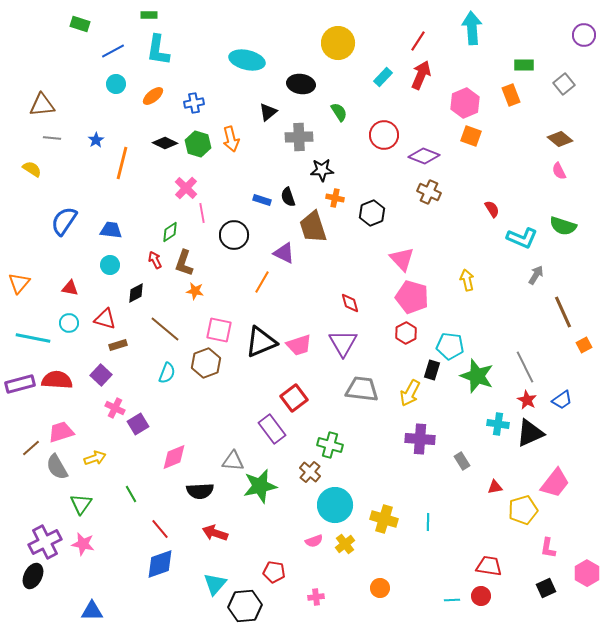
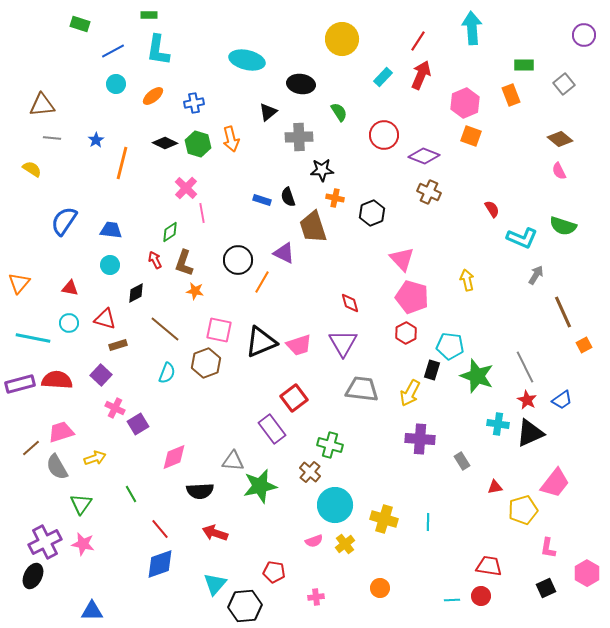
yellow circle at (338, 43): moved 4 px right, 4 px up
black circle at (234, 235): moved 4 px right, 25 px down
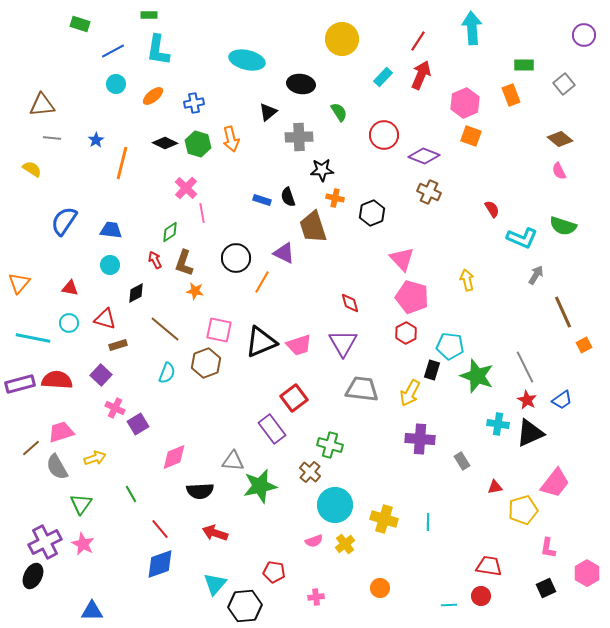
black circle at (238, 260): moved 2 px left, 2 px up
pink star at (83, 544): rotated 15 degrees clockwise
cyan line at (452, 600): moved 3 px left, 5 px down
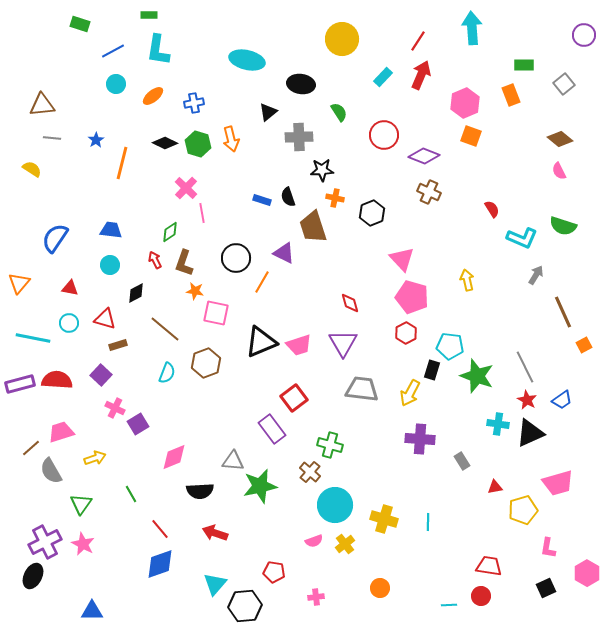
blue semicircle at (64, 221): moved 9 px left, 17 px down
pink square at (219, 330): moved 3 px left, 17 px up
gray semicircle at (57, 467): moved 6 px left, 4 px down
pink trapezoid at (555, 483): moved 3 px right; rotated 36 degrees clockwise
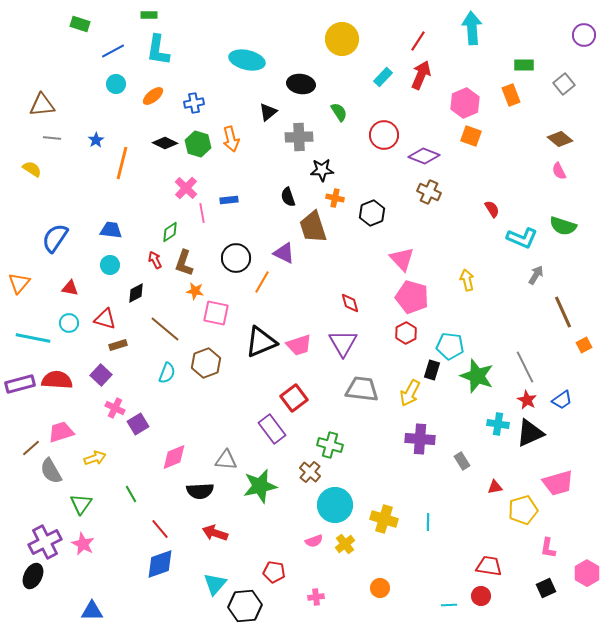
blue rectangle at (262, 200): moved 33 px left; rotated 24 degrees counterclockwise
gray triangle at (233, 461): moved 7 px left, 1 px up
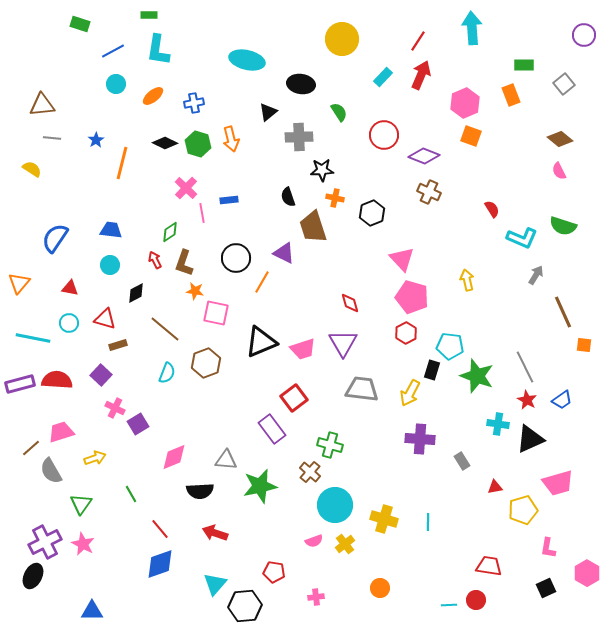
pink trapezoid at (299, 345): moved 4 px right, 4 px down
orange square at (584, 345): rotated 35 degrees clockwise
black triangle at (530, 433): moved 6 px down
red circle at (481, 596): moved 5 px left, 4 px down
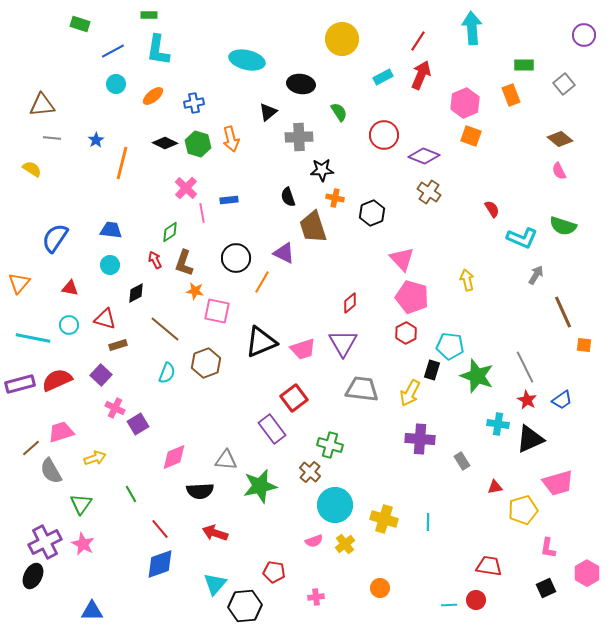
cyan rectangle at (383, 77): rotated 18 degrees clockwise
brown cross at (429, 192): rotated 10 degrees clockwise
red diamond at (350, 303): rotated 65 degrees clockwise
pink square at (216, 313): moved 1 px right, 2 px up
cyan circle at (69, 323): moved 2 px down
red semicircle at (57, 380): rotated 28 degrees counterclockwise
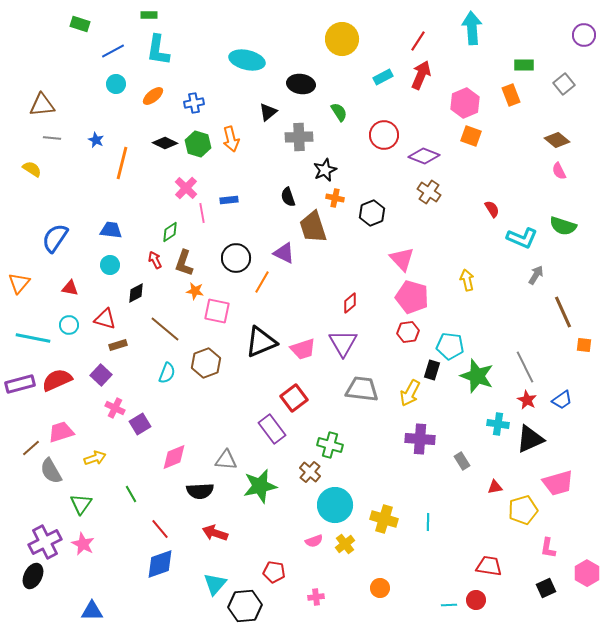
brown diamond at (560, 139): moved 3 px left, 1 px down
blue star at (96, 140): rotated 14 degrees counterclockwise
black star at (322, 170): moved 3 px right; rotated 20 degrees counterclockwise
red hexagon at (406, 333): moved 2 px right, 1 px up; rotated 20 degrees clockwise
purple square at (138, 424): moved 2 px right
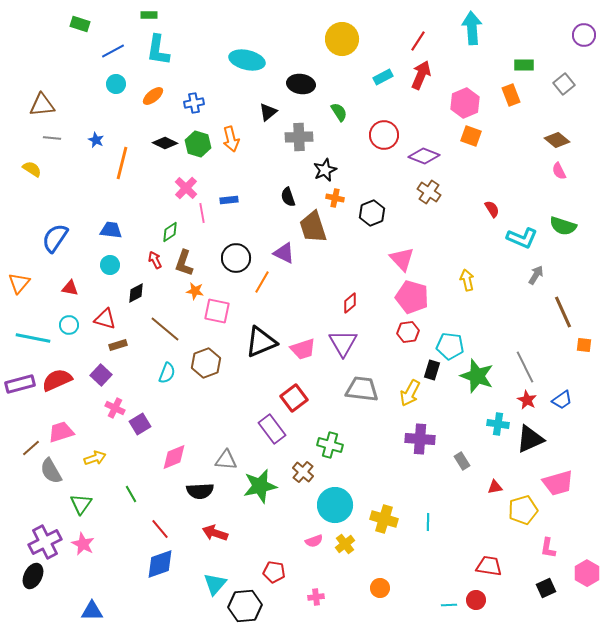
brown cross at (310, 472): moved 7 px left
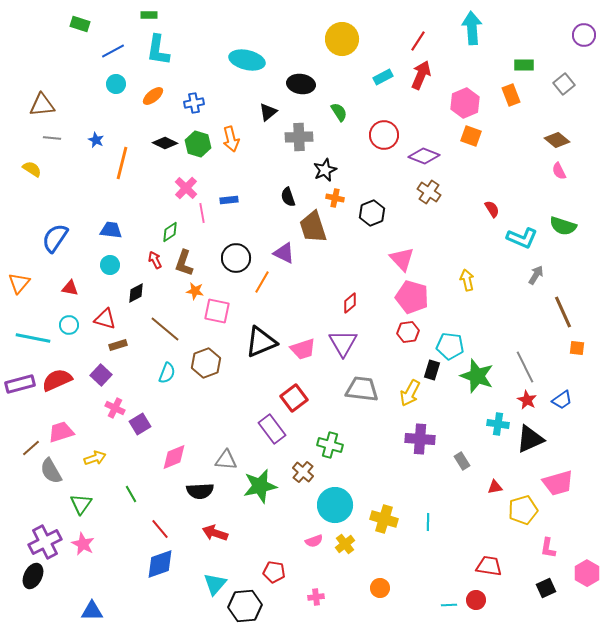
orange square at (584, 345): moved 7 px left, 3 px down
